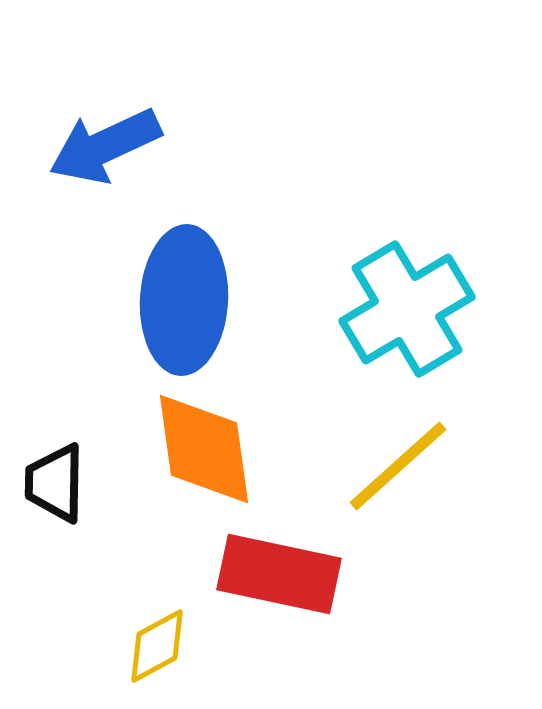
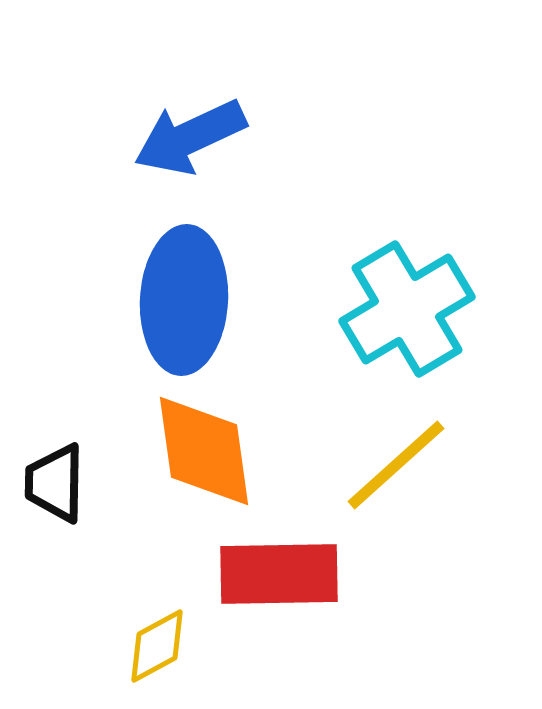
blue arrow: moved 85 px right, 9 px up
orange diamond: moved 2 px down
yellow line: moved 2 px left, 1 px up
red rectangle: rotated 13 degrees counterclockwise
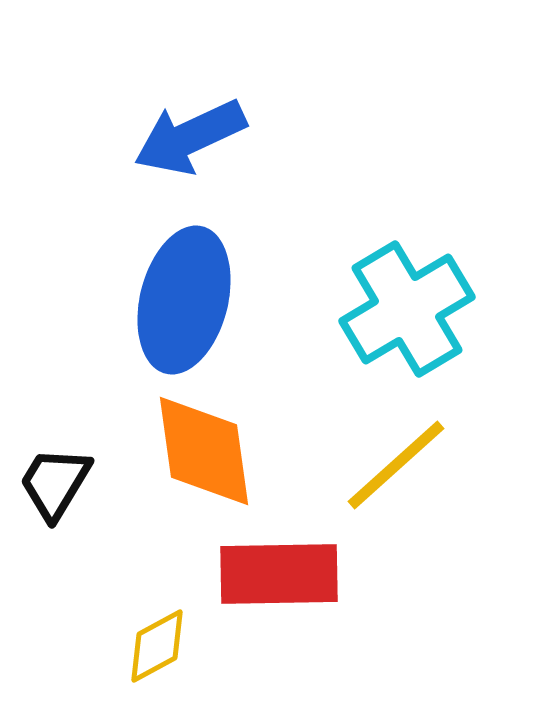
blue ellipse: rotated 11 degrees clockwise
black trapezoid: rotated 30 degrees clockwise
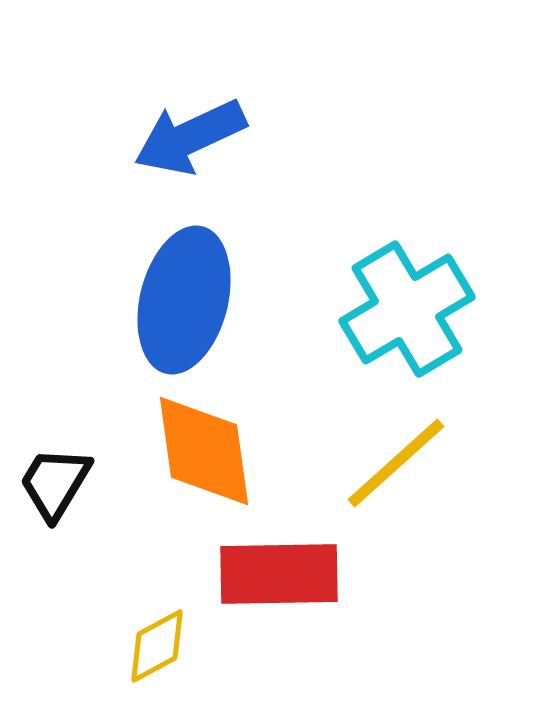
yellow line: moved 2 px up
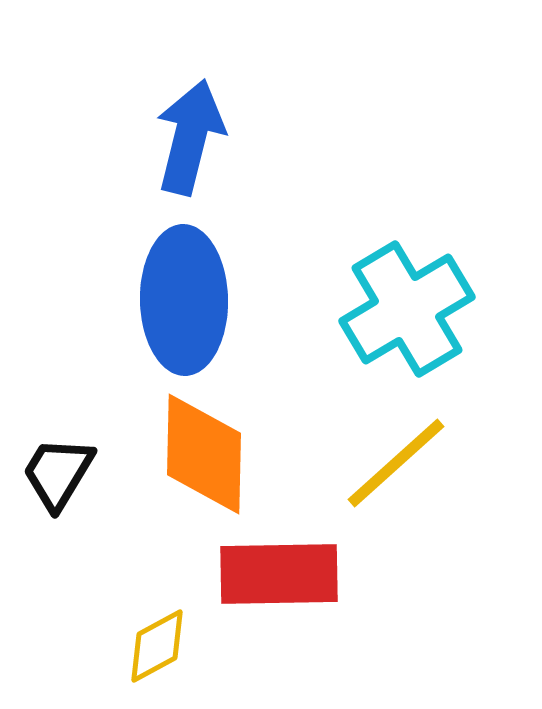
blue arrow: rotated 129 degrees clockwise
blue ellipse: rotated 15 degrees counterclockwise
orange diamond: moved 3 px down; rotated 9 degrees clockwise
black trapezoid: moved 3 px right, 10 px up
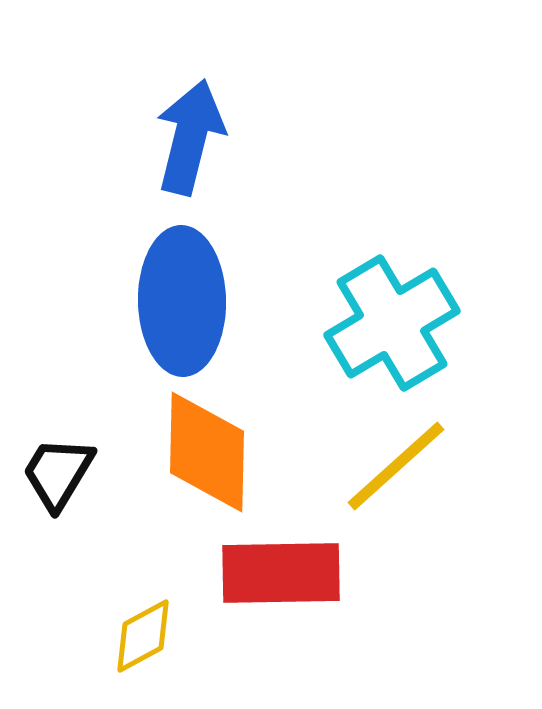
blue ellipse: moved 2 px left, 1 px down
cyan cross: moved 15 px left, 14 px down
orange diamond: moved 3 px right, 2 px up
yellow line: moved 3 px down
red rectangle: moved 2 px right, 1 px up
yellow diamond: moved 14 px left, 10 px up
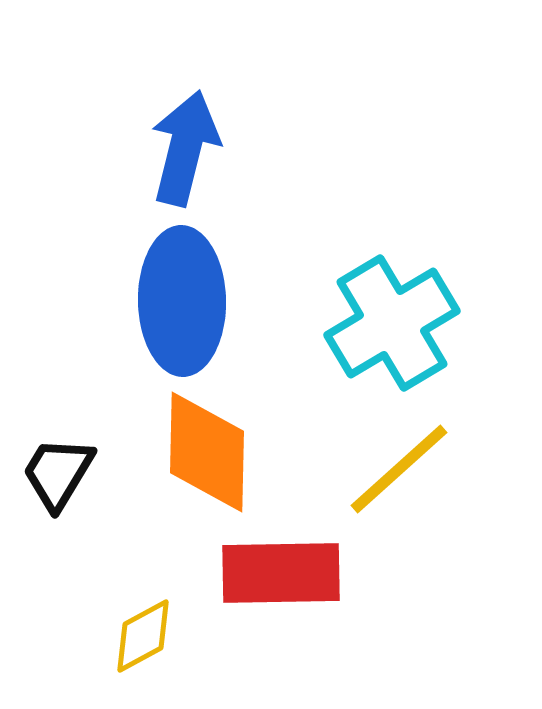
blue arrow: moved 5 px left, 11 px down
yellow line: moved 3 px right, 3 px down
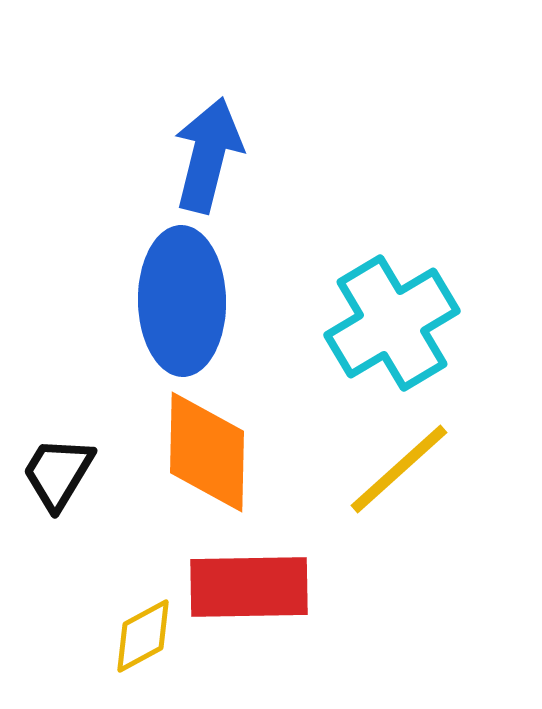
blue arrow: moved 23 px right, 7 px down
red rectangle: moved 32 px left, 14 px down
